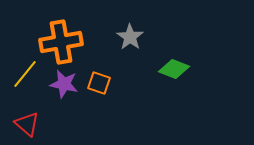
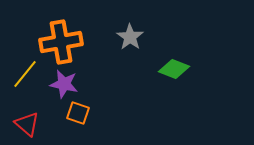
orange square: moved 21 px left, 30 px down
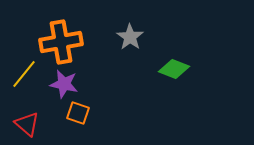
yellow line: moved 1 px left
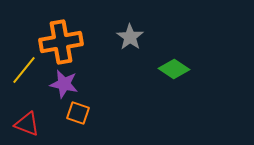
green diamond: rotated 12 degrees clockwise
yellow line: moved 4 px up
red triangle: rotated 20 degrees counterclockwise
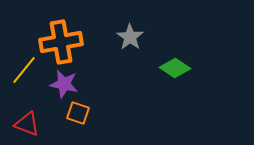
green diamond: moved 1 px right, 1 px up
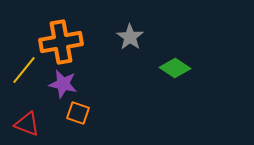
purple star: moved 1 px left
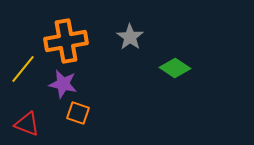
orange cross: moved 5 px right, 1 px up
yellow line: moved 1 px left, 1 px up
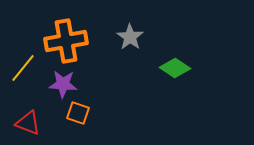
yellow line: moved 1 px up
purple star: rotated 8 degrees counterclockwise
red triangle: moved 1 px right, 1 px up
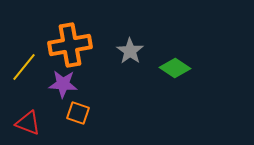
gray star: moved 14 px down
orange cross: moved 4 px right, 4 px down
yellow line: moved 1 px right, 1 px up
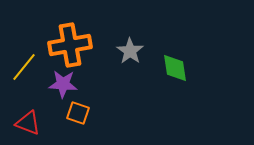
green diamond: rotated 48 degrees clockwise
